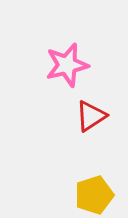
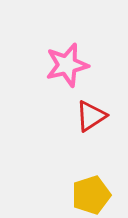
yellow pentagon: moved 3 px left
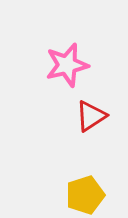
yellow pentagon: moved 6 px left
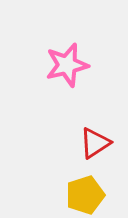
red triangle: moved 4 px right, 27 px down
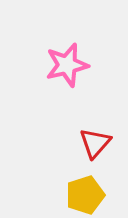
red triangle: rotated 16 degrees counterclockwise
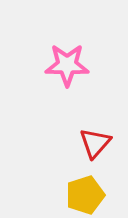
pink star: rotated 15 degrees clockwise
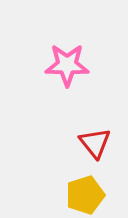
red triangle: rotated 20 degrees counterclockwise
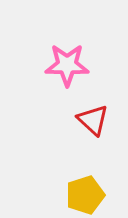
red triangle: moved 2 px left, 23 px up; rotated 8 degrees counterclockwise
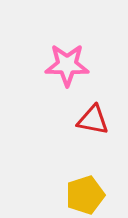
red triangle: rotated 32 degrees counterclockwise
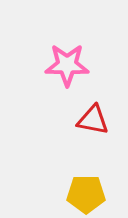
yellow pentagon: moved 1 px right, 1 px up; rotated 18 degrees clockwise
